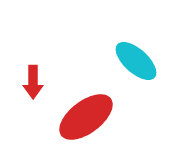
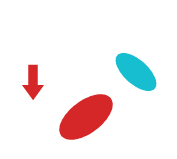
cyan ellipse: moved 11 px down
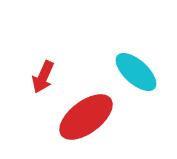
red arrow: moved 10 px right, 5 px up; rotated 24 degrees clockwise
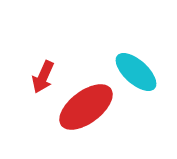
red ellipse: moved 10 px up
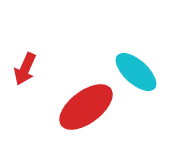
red arrow: moved 18 px left, 8 px up
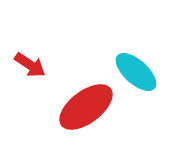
red arrow: moved 5 px right, 4 px up; rotated 80 degrees counterclockwise
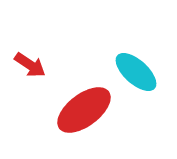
red ellipse: moved 2 px left, 3 px down
